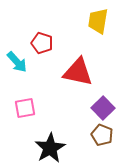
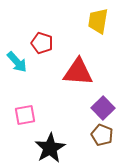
red triangle: rotated 8 degrees counterclockwise
pink square: moved 7 px down
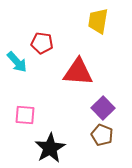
red pentagon: rotated 10 degrees counterclockwise
pink square: rotated 15 degrees clockwise
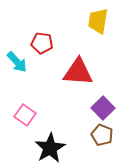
pink square: rotated 30 degrees clockwise
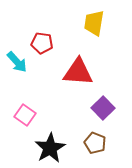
yellow trapezoid: moved 4 px left, 2 px down
brown pentagon: moved 7 px left, 8 px down
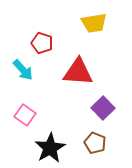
yellow trapezoid: rotated 108 degrees counterclockwise
red pentagon: rotated 10 degrees clockwise
cyan arrow: moved 6 px right, 8 px down
